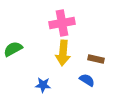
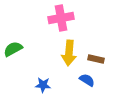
pink cross: moved 1 px left, 5 px up
yellow arrow: moved 6 px right
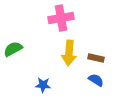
brown rectangle: moved 1 px up
blue semicircle: moved 9 px right
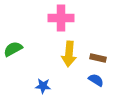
pink cross: rotated 10 degrees clockwise
yellow arrow: moved 1 px down
brown rectangle: moved 2 px right
blue star: moved 1 px down
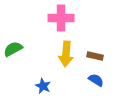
yellow arrow: moved 3 px left
brown rectangle: moved 3 px left, 2 px up
blue star: rotated 21 degrees clockwise
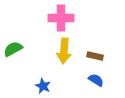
yellow arrow: moved 2 px left, 3 px up
